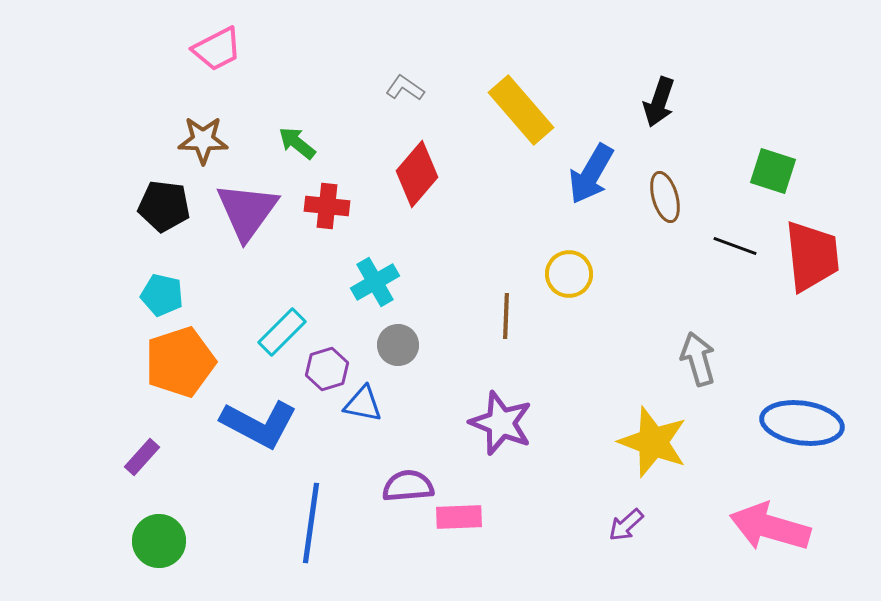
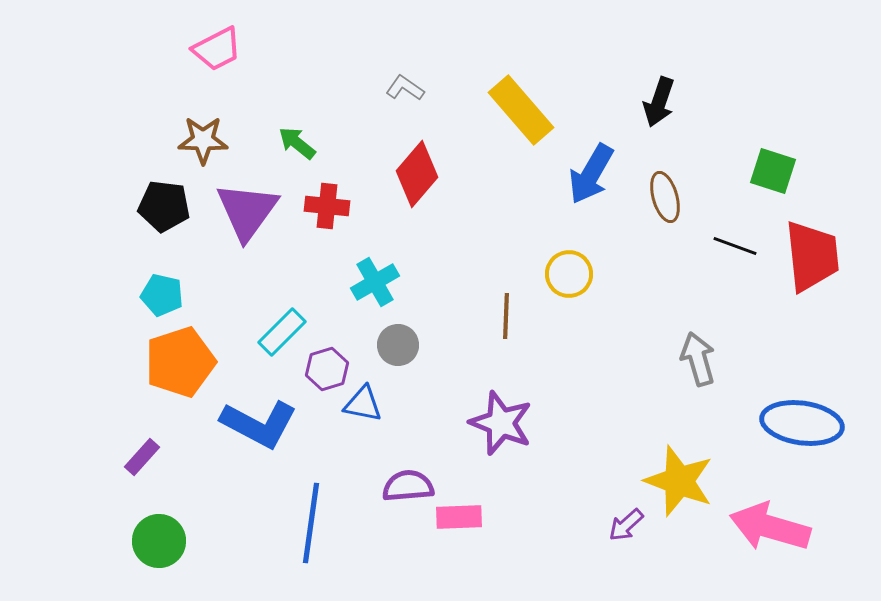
yellow star: moved 26 px right, 39 px down
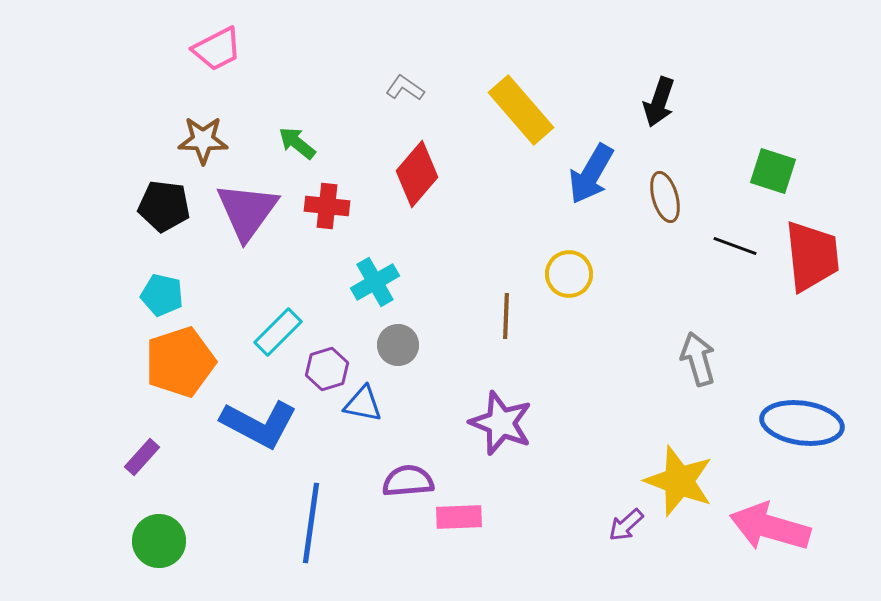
cyan rectangle: moved 4 px left
purple semicircle: moved 5 px up
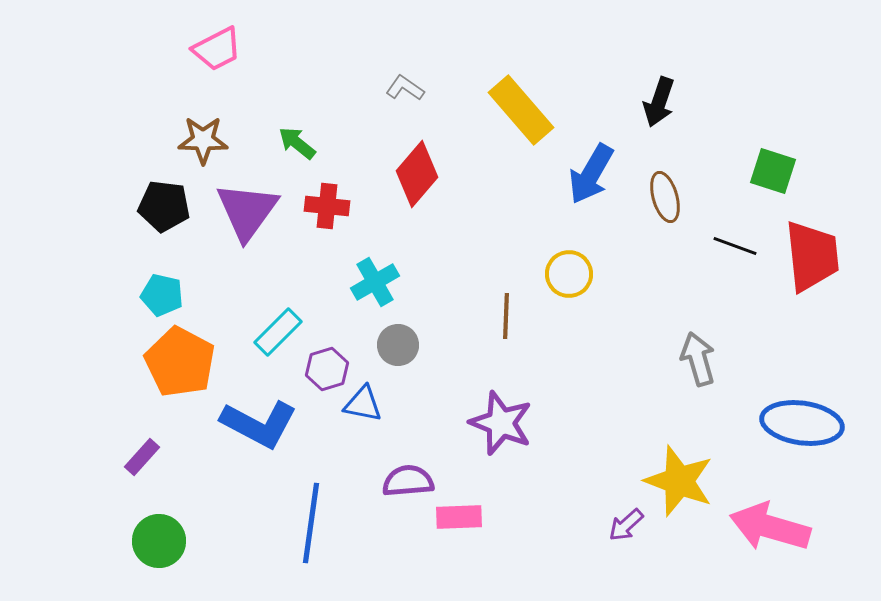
orange pentagon: rotated 26 degrees counterclockwise
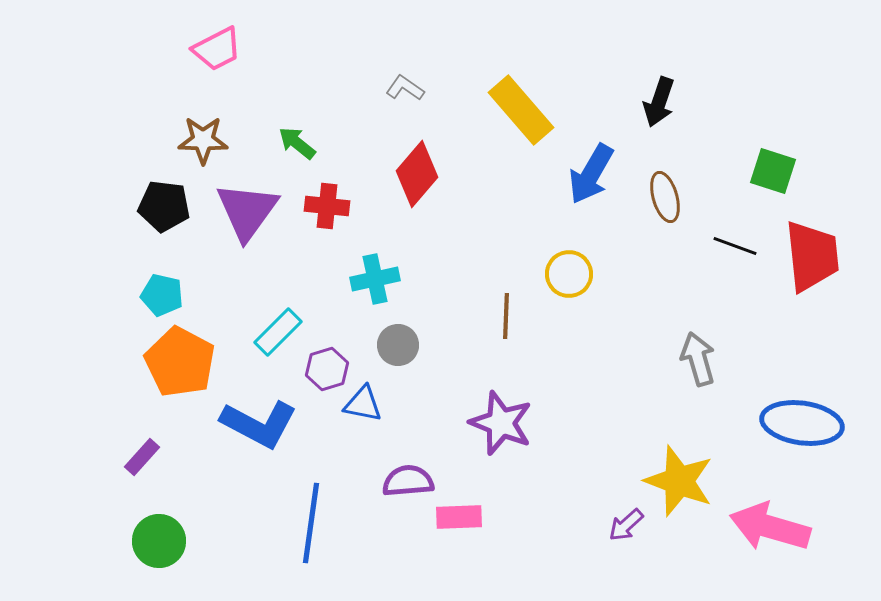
cyan cross: moved 3 px up; rotated 18 degrees clockwise
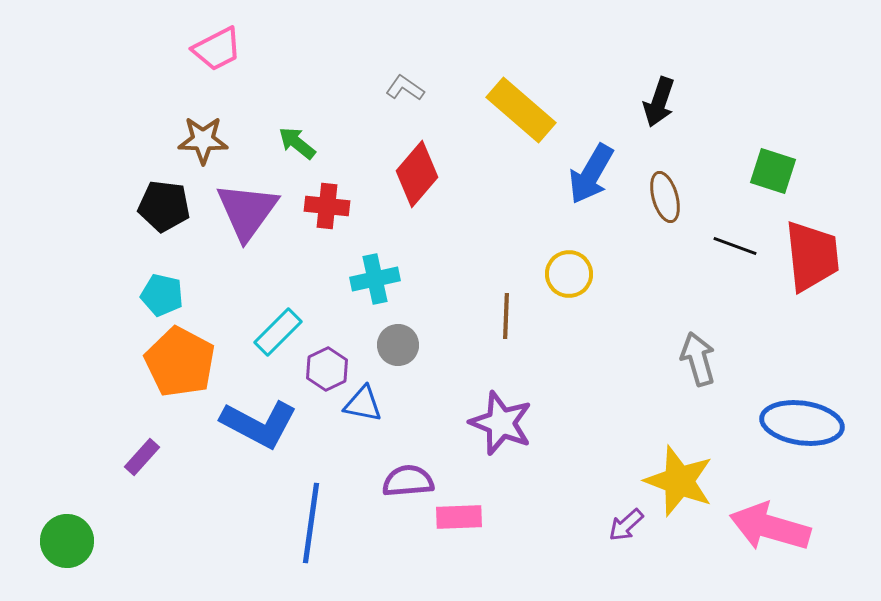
yellow rectangle: rotated 8 degrees counterclockwise
purple hexagon: rotated 9 degrees counterclockwise
green circle: moved 92 px left
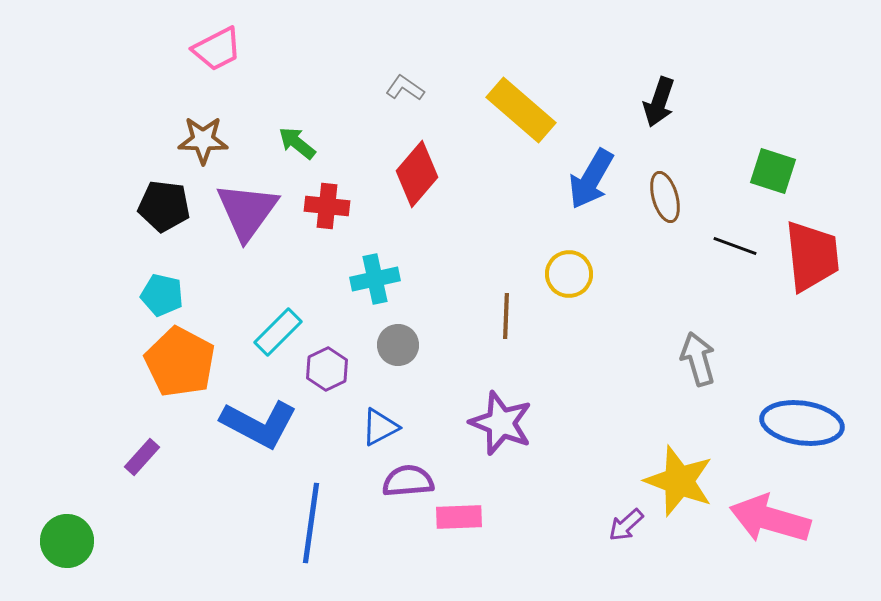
blue arrow: moved 5 px down
blue triangle: moved 17 px right, 23 px down; rotated 39 degrees counterclockwise
pink arrow: moved 8 px up
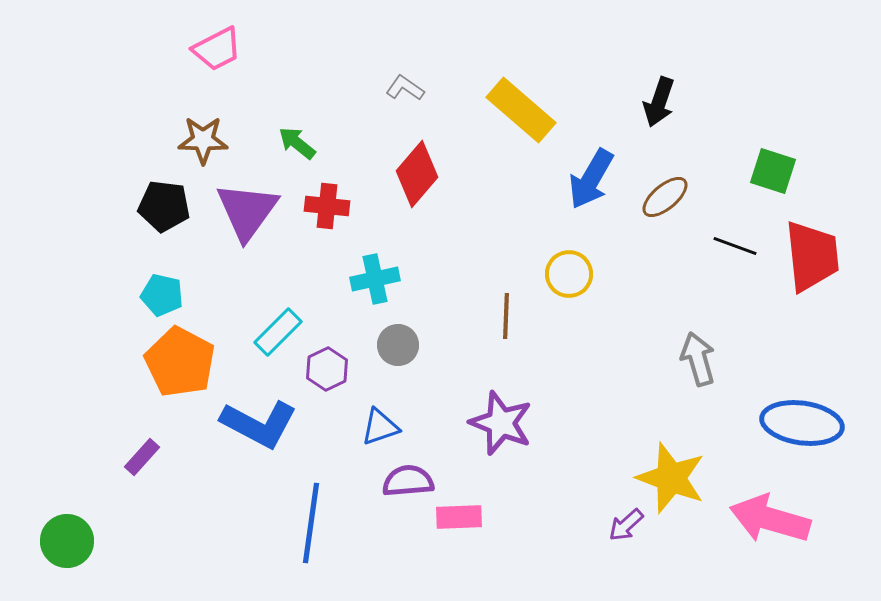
brown ellipse: rotated 66 degrees clockwise
blue triangle: rotated 9 degrees clockwise
yellow star: moved 8 px left, 3 px up
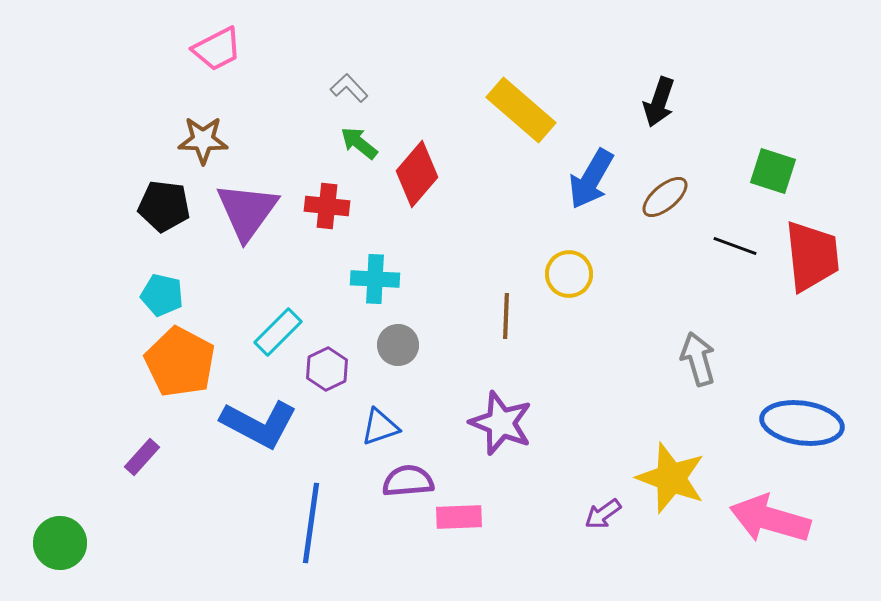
gray L-shape: moved 56 px left; rotated 12 degrees clockwise
green arrow: moved 62 px right
cyan cross: rotated 15 degrees clockwise
purple arrow: moved 23 px left, 11 px up; rotated 6 degrees clockwise
green circle: moved 7 px left, 2 px down
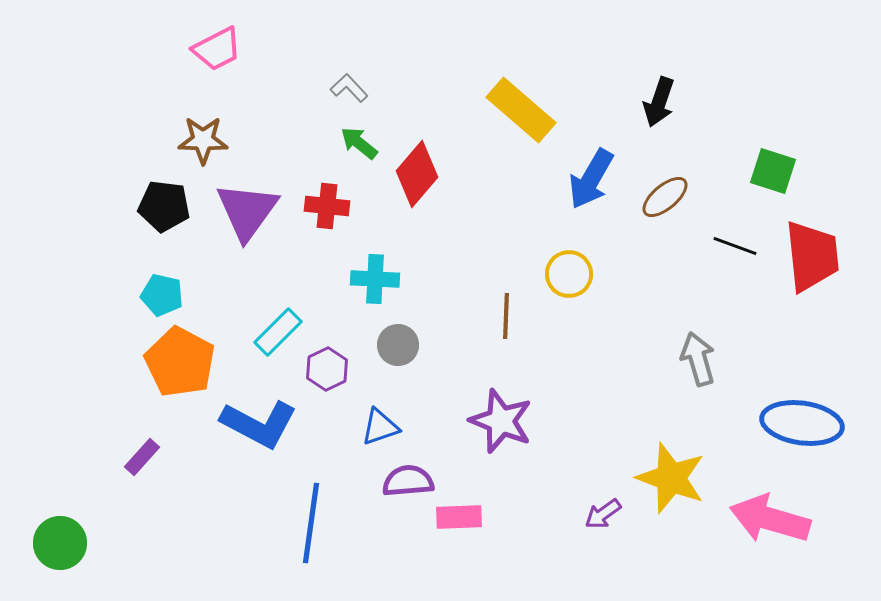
purple star: moved 2 px up
